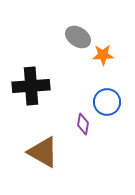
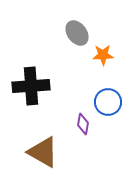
gray ellipse: moved 1 px left, 4 px up; rotated 20 degrees clockwise
blue circle: moved 1 px right
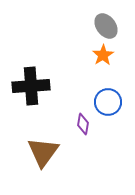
gray ellipse: moved 29 px right, 7 px up
orange star: rotated 30 degrees counterclockwise
brown triangle: rotated 36 degrees clockwise
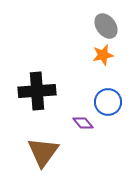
orange star: rotated 20 degrees clockwise
black cross: moved 6 px right, 5 px down
purple diamond: moved 1 px up; rotated 50 degrees counterclockwise
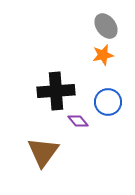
black cross: moved 19 px right
purple diamond: moved 5 px left, 2 px up
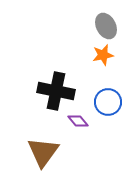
gray ellipse: rotated 10 degrees clockwise
black cross: rotated 15 degrees clockwise
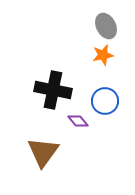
black cross: moved 3 px left, 1 px up
blue circle: moved 3 px left, 1 px up
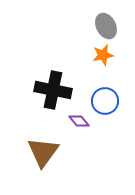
purple diamond: moved 1 px right
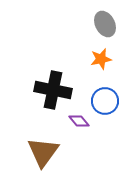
gray ellipse: moved 1 px left, 2 px up
orange star: moved 2 px left, 4 px down
